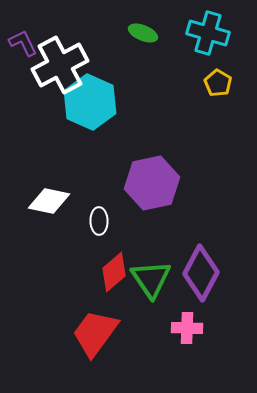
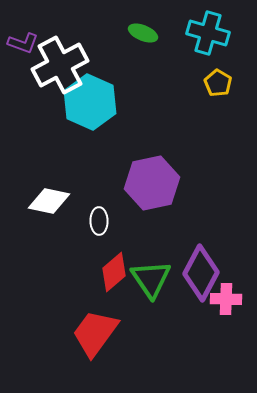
purple L-shape: rotated 136 degrees clockwise
pink cross: moved 39 px right, 29 px up
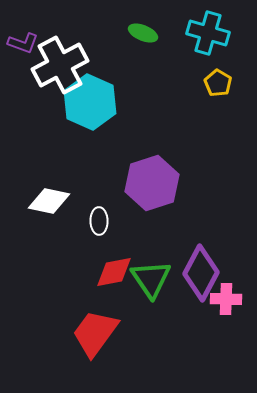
purple hexagon: rotated 6 degrees counterclockwise
red diamond: rotated 30 degrees clockwise
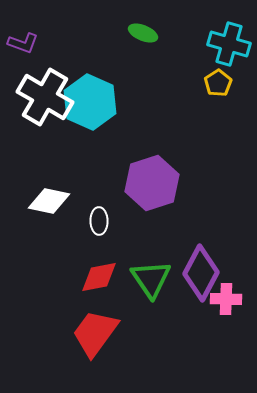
cyan cross: moved 21 px right, 11 px down
white cross: moved 15 px left, 32 px down; rotated 32 degrees counterclockwise
yellow pentagon: rotated 8 degrees clockwise
red diamond: moved 15 px left, 5 px down
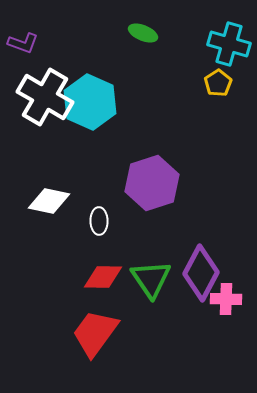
red diamond: moved 4 px right; rotated 12 degrees clockwise
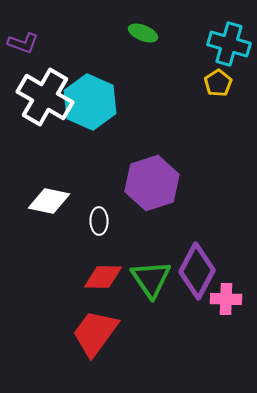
purple diamond: moved 4 px left, 2 px up
